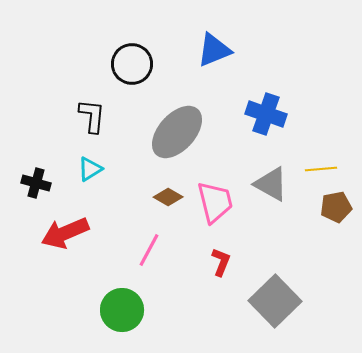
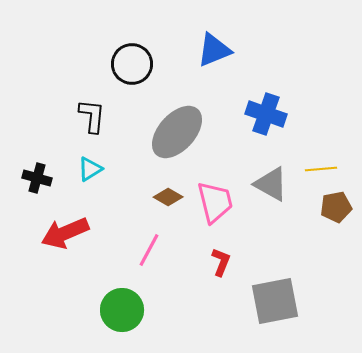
black cross: moved 1 px right, 5 px up
gray square: rotated 33 degrees clockwise
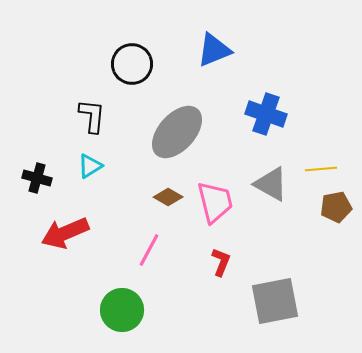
cyan triangle: moved 3 px up
